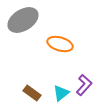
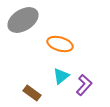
cyan triangle: moved 17 px up
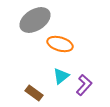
gray ellipse: moved 12 px right
brown rectangle: moved 2 px right
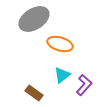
gray ellipse: moved 1 px left, 1 px up
cyan triangle: moved 1 px right, 1 px up
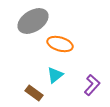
gray ellipse: moved 1 px left, 2 px down
cyan triangle: moved 7 px left
purple L-shape: moved 8 px right
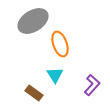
orange ellipse: rotated 55 degrees clockwise
cyan triangle: rotated 24 degrees counterclockwise
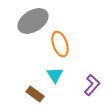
brown rectangle: moved 1 px right, 1 px down
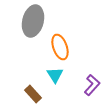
gray ellipse: rotated 44 degrees counterclockwise
orange ellipse: moved 3 px down
brown rectangle: moved 2 px left; rotated 12 degrees clockwise
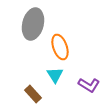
gray ellipse: moved 3 px down
purple L-shape: moved 3 px left; rotated 80 degrees clockwise
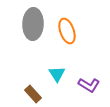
gray ellipse: rotated 12 degrees counterclockwise
orange ellipse: moved 7 px right, 16 px up
cyan triangle: moved 2 px right, 1 px up
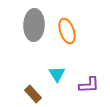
gray ellipse: moved 1 px right, 1 px down
purple L-shape: rotated 35 degrees counterclockwise
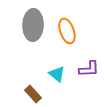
gray ellipse: moved 1 px left
cyan triangle: rotated 18 degrees counterclockwise
purple L-shape: moved 16 px up
